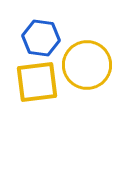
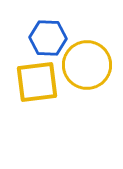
blue hexagon: moved 7 px right; rotated 6 degrees counterclockwise
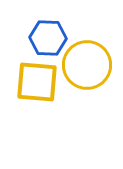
yellow square: rotated 12 degrees clockwise
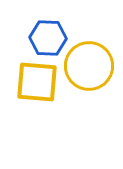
yellow circle: moved 2 px right, 1 px down
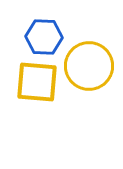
blue hexagon: moved 4 px left, 1 px up
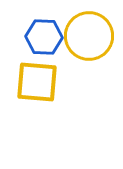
yellow circle: moved 30 px up
